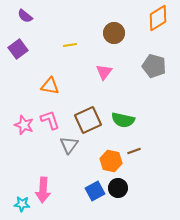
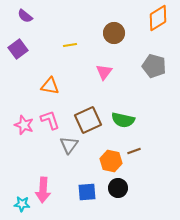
blue square: moved 8 px left, 1 px down; rotated 24 degrees clockwise
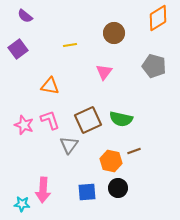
green semicircle: moved 2 px left, 1 px up
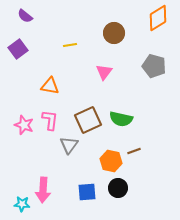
pink L-shape: rotated 25 degrees clockwise
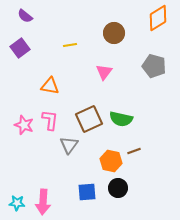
purple square: moved 2 px right, 1 px up
brown square: moved 1 px right, 1 px up
pink arrow: moved 12 px down
cyan star: moved 5 px left, 1 px up
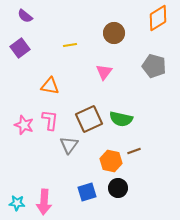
blue square: rotated 12 degrees counterclockwise
pink arrow: moved 1 px right
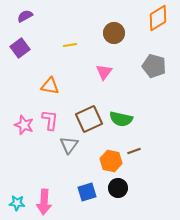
purple semicircle: rotated 112 degrees clockwise
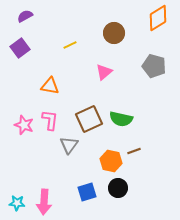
yellow line: rotated 16 degrees counterclockwise
pink triangle: rotated 12 degrees clockwise
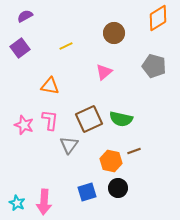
yellow line: moved 4 px left, 1 px down
cyan star: rotated 21 degrees clockwise
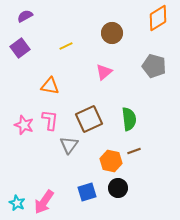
brown circle: moved 2 px left
green semicircle: moved 8 px right; rotated 110 degrees counterclockwise
pink arrow: rotated 30 degrees clockwise
